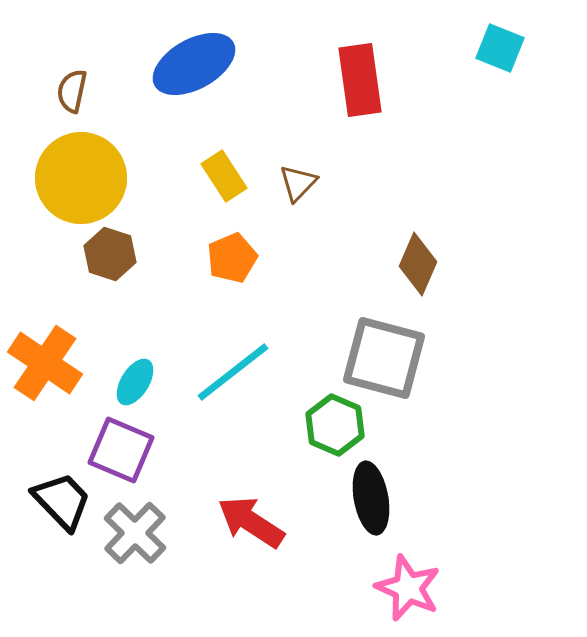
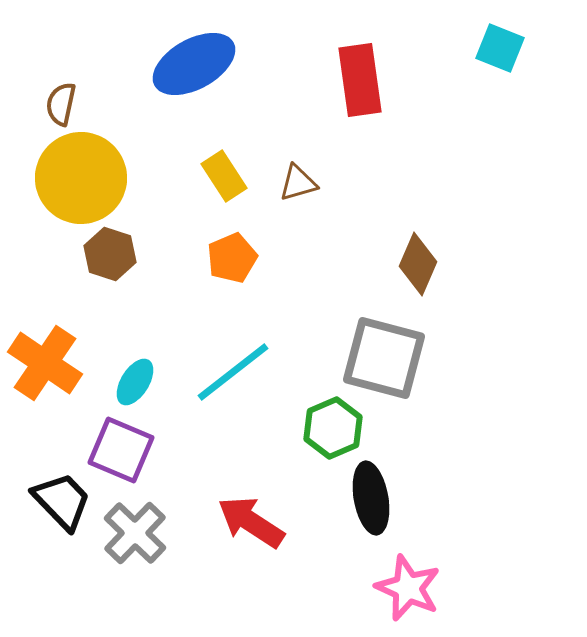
brown semicircle: moved 11 px left, 13 px down
brown triangle: rotated 30 degrees clockwise
green hexagon: moved 2 px left, 3 px down; rotated 14 degrees clockwise
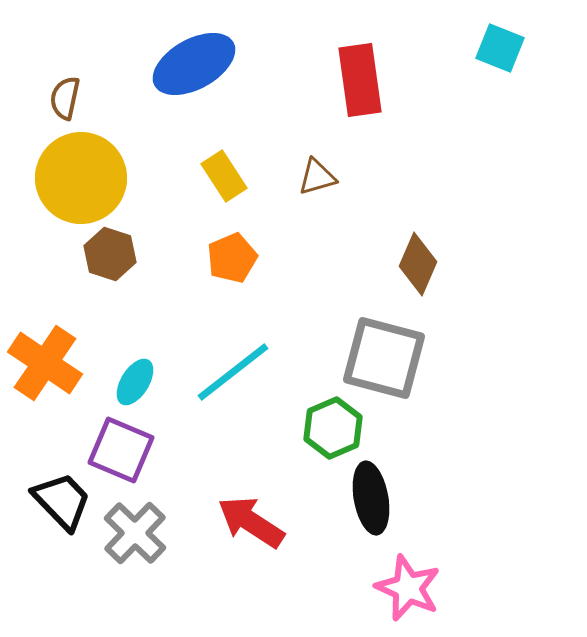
brown semicircle: moved 4 px right, 6 px up
brown triangle: moved 19 px right, 6 px up
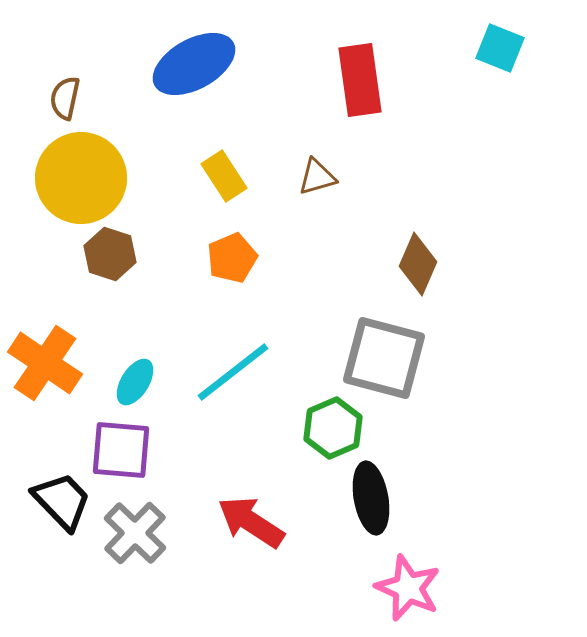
purple square: rotated 18 degrees counterclockwise
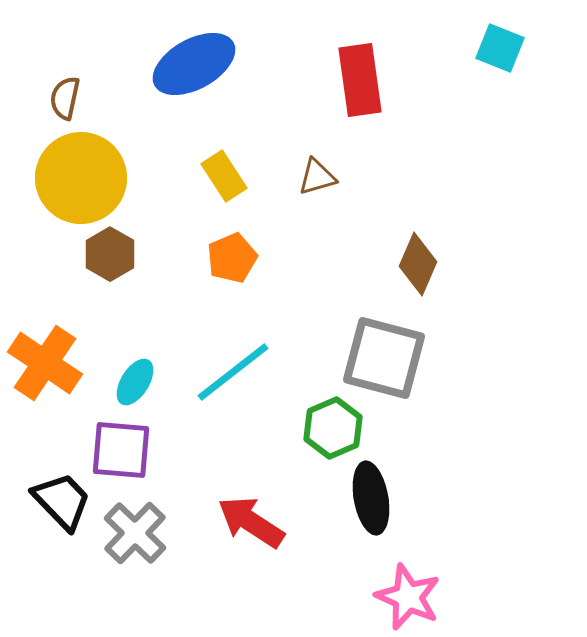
brown hexagon: rotated 12 degrees clockwise
pink star: moved 9 px down
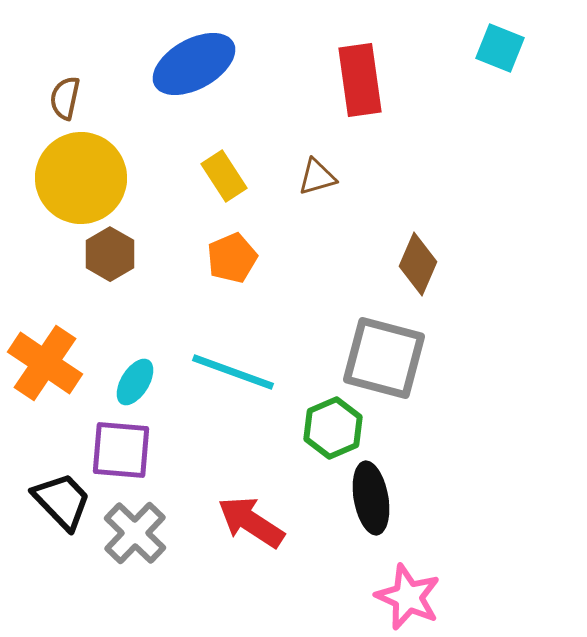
cyan line: rotated 58 degrees clockwise
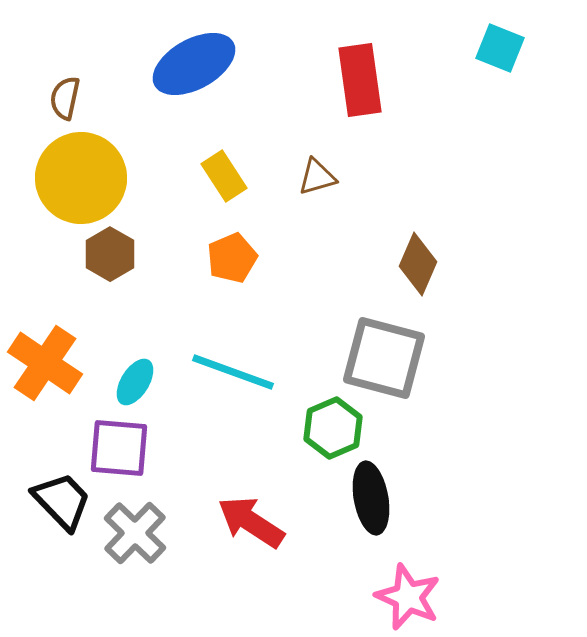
purple square: moved 2 px left, 2 px up
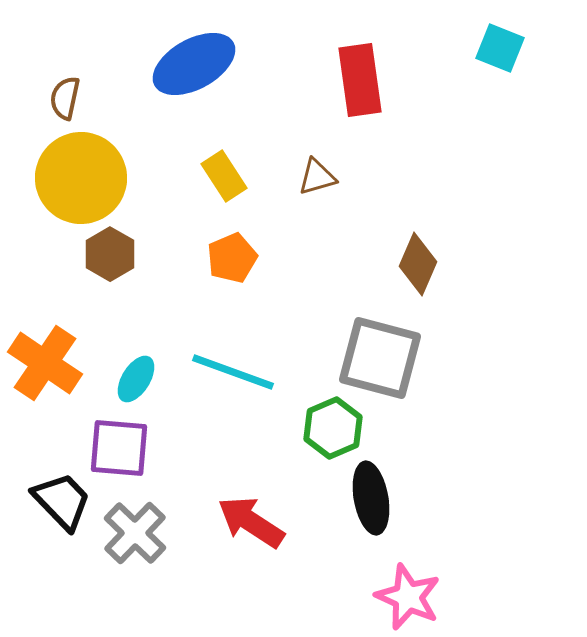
gray square: moved 4 px left
cyan ellipse: moved 1 px right, 3 px up
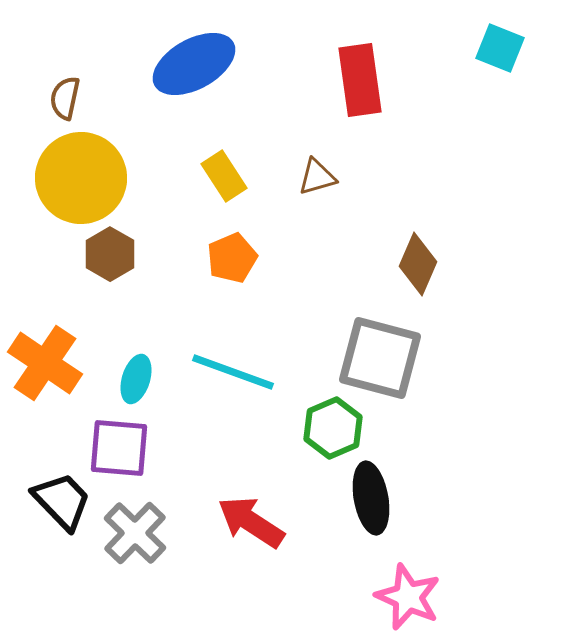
cyan ellipse: rotated 15 degrees counterclockwise
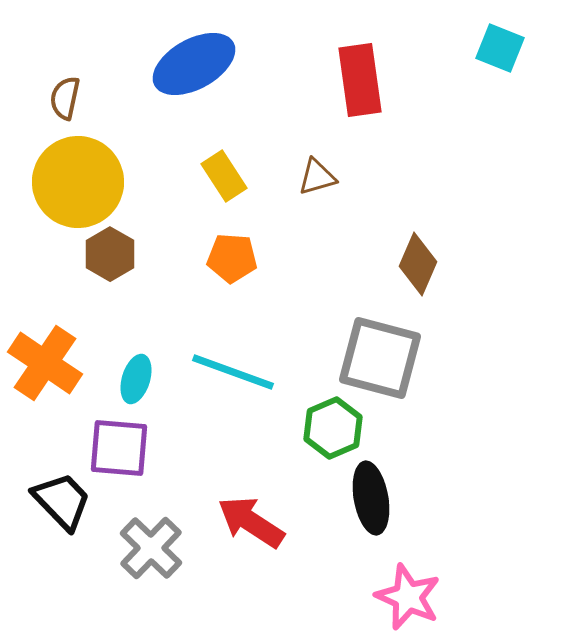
yellow circle: moved 3 px left, 4 px down
orange pentagon: rotated 27 degrees clockwise
gray cross: moved 16 px right, 15 px down
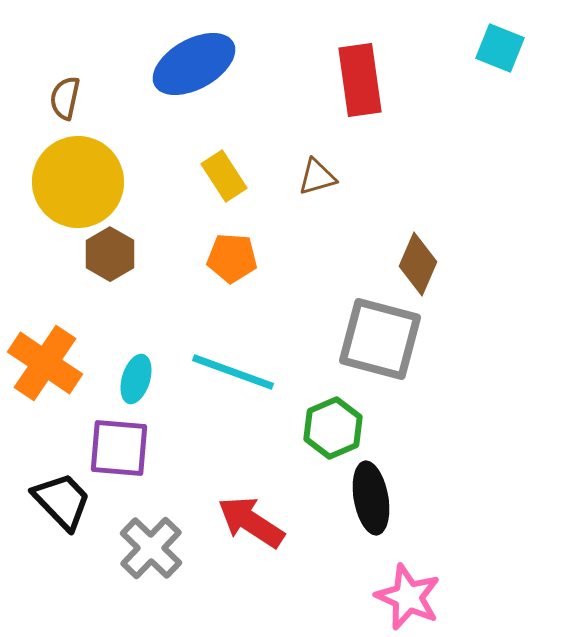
gray square: moved 19 px up
